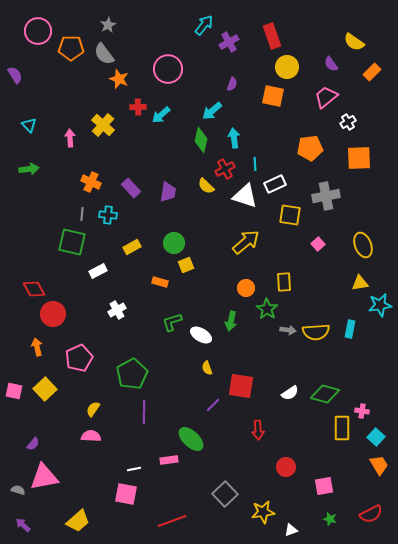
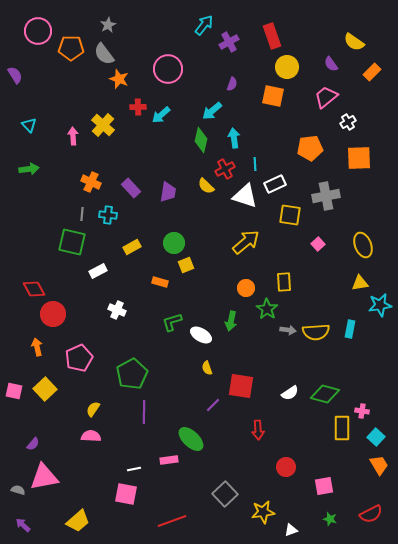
pink arrow at (70, 138): moved 3 px right, 2 px up
white cross at (117, 310): rotated 36 degrees counterclockwise
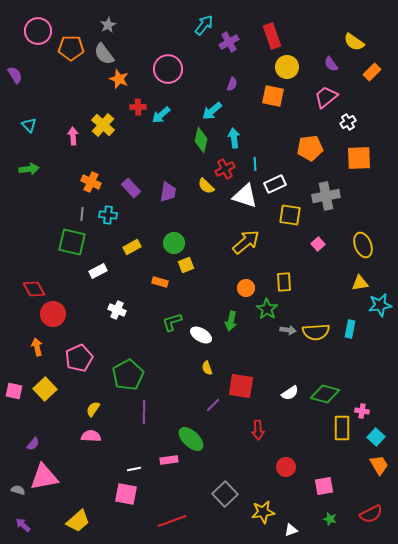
green pentagon at (132, 374): moved 4 px left, 1 px down
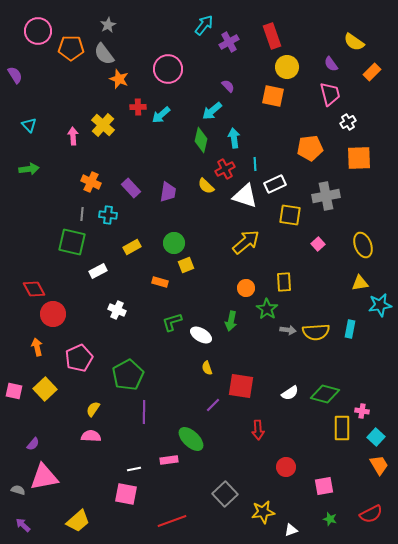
purple semicircle at (232, 84): moved 4 px left, 2 px down; rotated 64 degrees counterclockwise
pink trapezoid at (326, 97): moved 4 px right, 3 px up; rotated 115 degrees clockwise
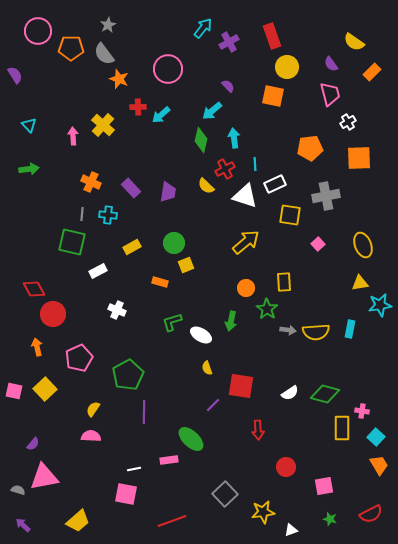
cyan arrow at (204, 25): moved 1 px left, 3 px down
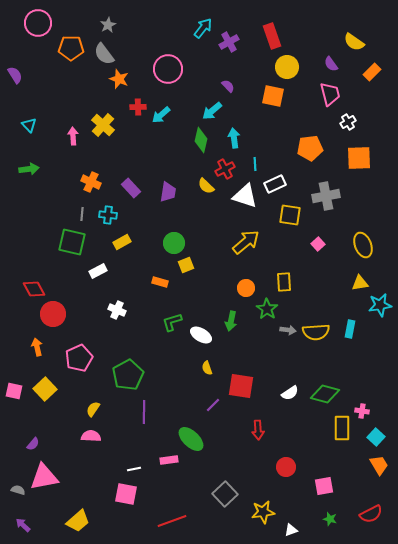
pink circle at (38, 31): moved 8 px up
yellow rectangle at (132, 247): moved 10 px left, 5 px up
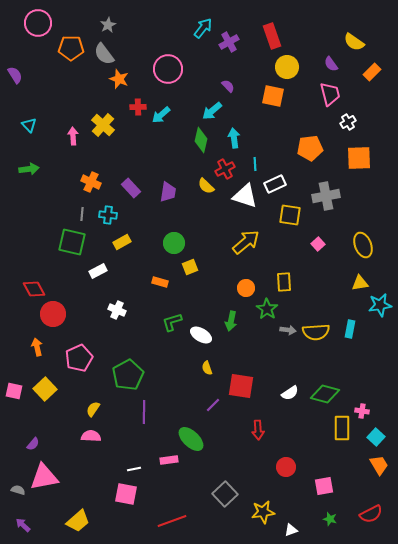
yellow square at (186, 265): moved 4 px right, 2 px down
